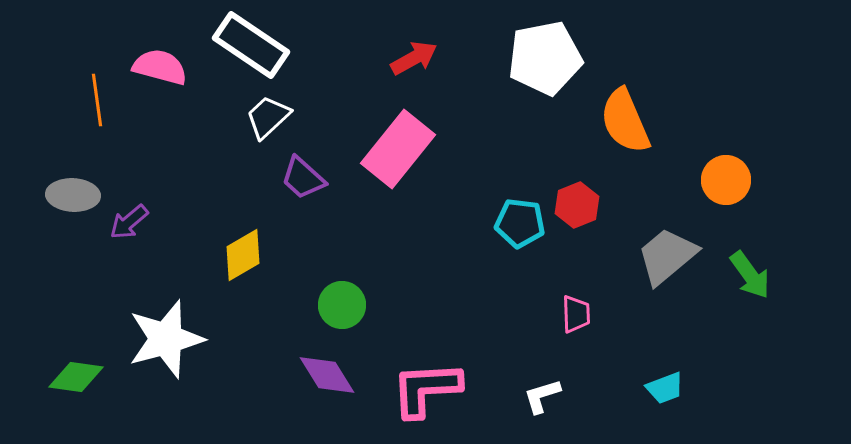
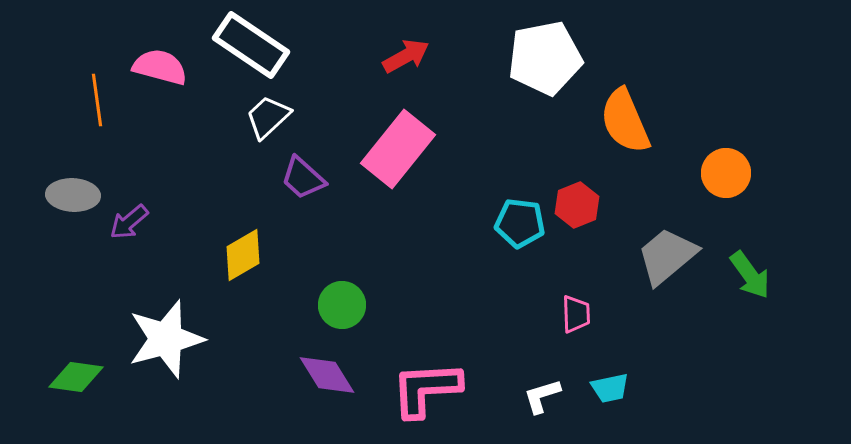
red arrow: moved 8 px left, 2 px up
orange circle: moved 7 px up
cyan trapezoid: moved 55 px left; rotated 9 degrees clockwise
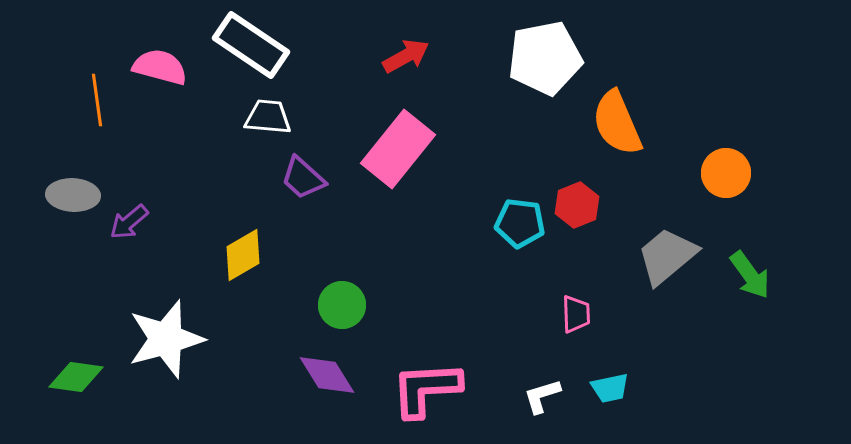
white trapezoid: rotated 48 degrees clockwise
orange semicircle: moved 8 px left, 2 px down
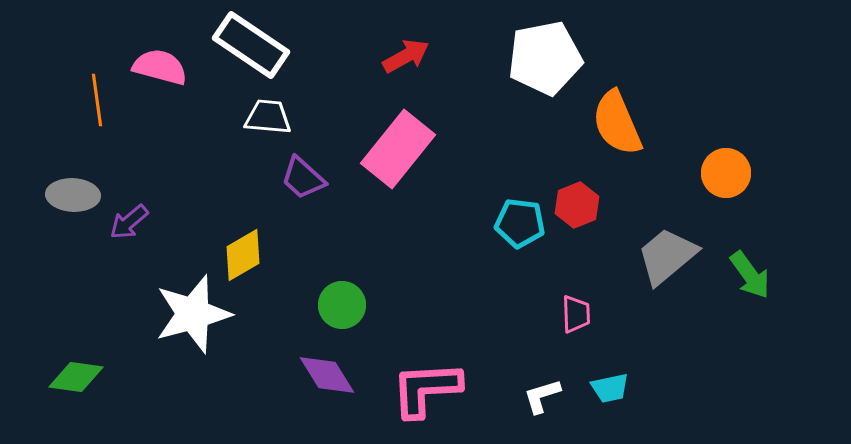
white star: moved 27 px right, 25 px up
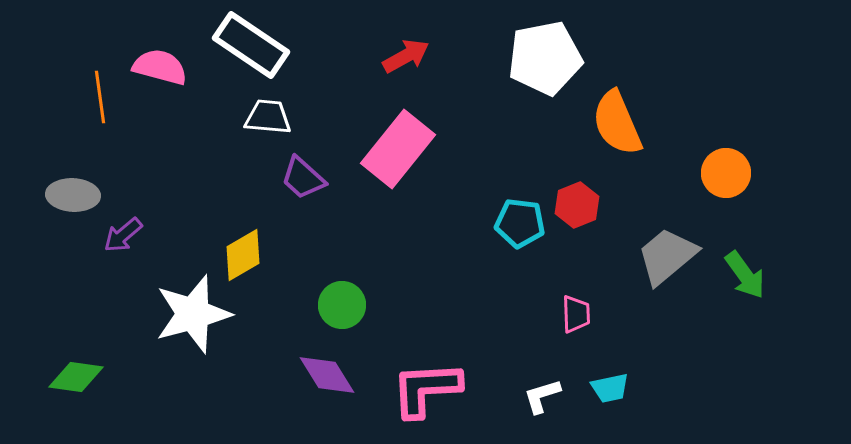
orange line: moved 3 px right, 3 px up
purple arrow: moved 6 px left, 13 px down
green arrow: moved 5 px left
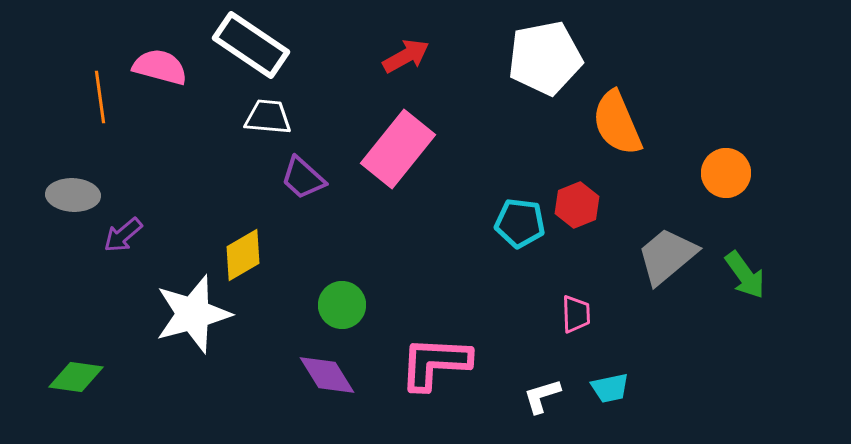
pink L-shape: moved 9 px right, 26 px up; rotated 6 degrees clockwise
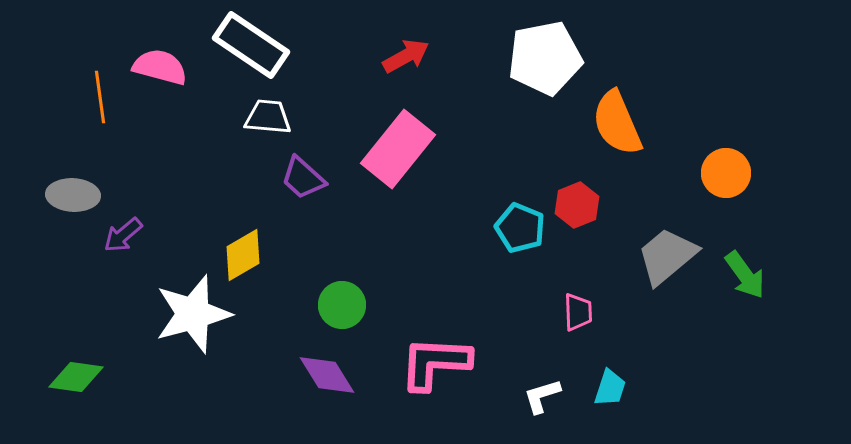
cyan pentagon: moved 5 px down; rotated 15 degrees clockwise
pink trapezoid: moved 2 px right, 2 px up
cyan trapezoid: rotated 60 degrees counterclockwise
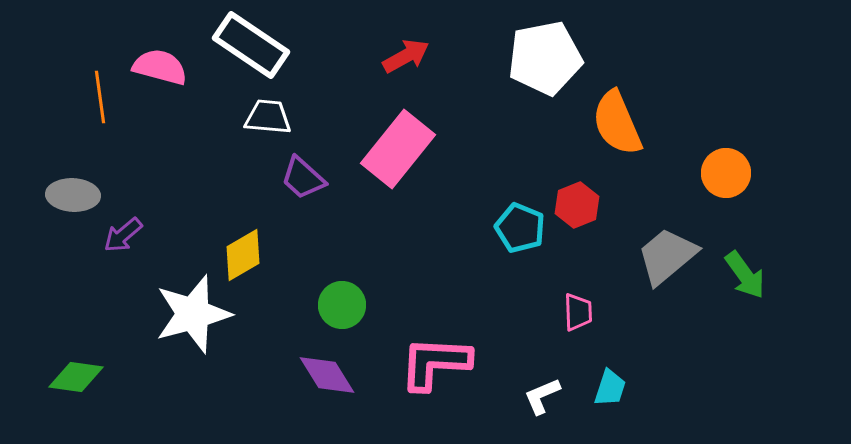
white L-shape: rotated 6 degrees counterclockwise
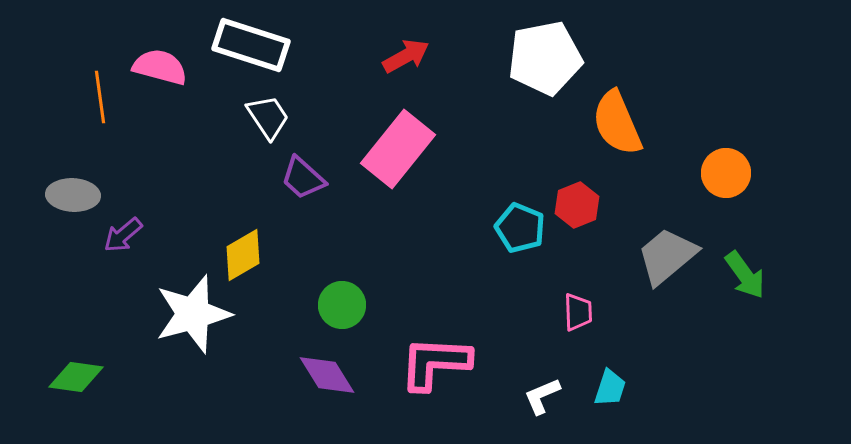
white rectangle: rotated 16 degrees counterclockwise
white trapezoid: rotated 51 degrees clockwise
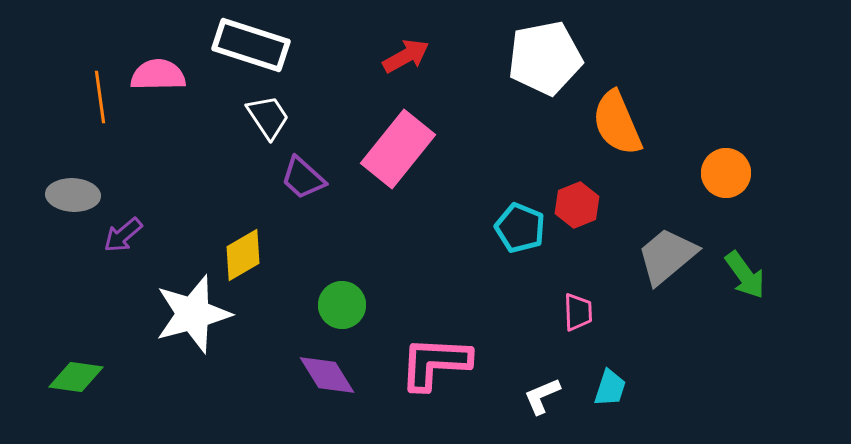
pink semicircle: moved 2 px left, 8 px down; rotated 16 degrees counterclockwise
